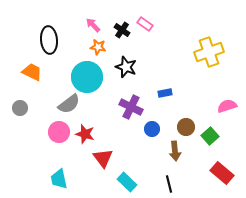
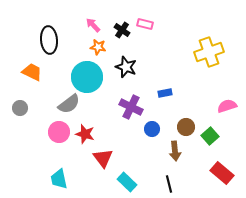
pink rectangle: rotated 21 degrees counterclockwise
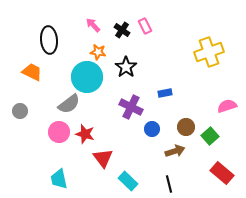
pink rectangle: moved 2 px down; rotated 49 degrees clockwise
orange star: moved 5 px down
black star: rotated 15 degrees clockwise
gray circle: moved 3 px down
brown arrow: rotated 102 degrees counterclockwise
cyan rectangle: moved 1 px right, 1 px up
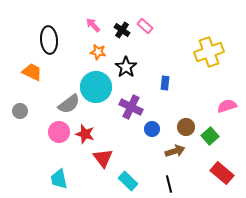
pink rectangle: rotated 21 degrees counterclockwise
cyan circle: moved 9 px right, 10 px down
blue rectangle: moved 10 px up; rotated 72 degrees counterclockwise
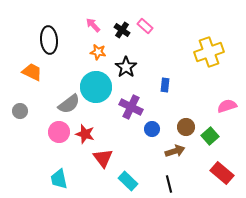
blue rectangle: moved 2 px down
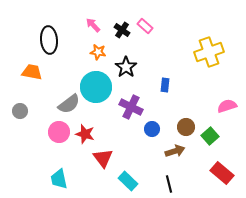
orange trapezoid: rotated 15 degrees counterclockwise
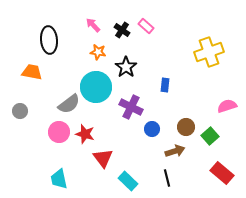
pink rectangle: moved 1 px right
black line: moved 2 px left, 6 px up
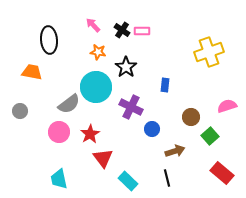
pink rectangle: moved 4 px left, 5 px down; rotated 42 degrees counterclockwise
brown circle: moved 5 px right, 10 px up
red star: moved 5 px right; rotated 24 degrees clockwise
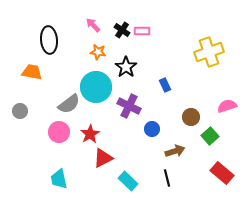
blue rectangle: rotated 32 degrees counterclockwise
purple cross: moved 2 px left, 1 px up
red triangle: rotated 40 degrees clockwise
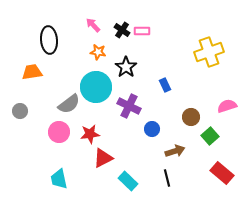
orange trapezoid: rotated 20 degrees counterclockwise
red star: rotated 24 degrees clockwise
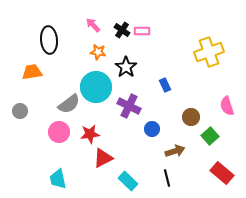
pink semicircle: rotated 90 degrees counterclockwise
cyan trapezoid: moved 1 px left
